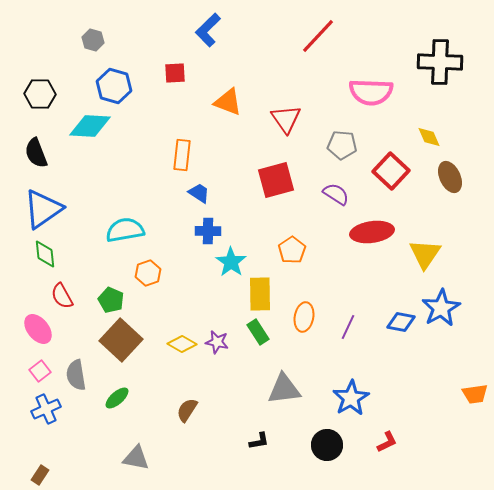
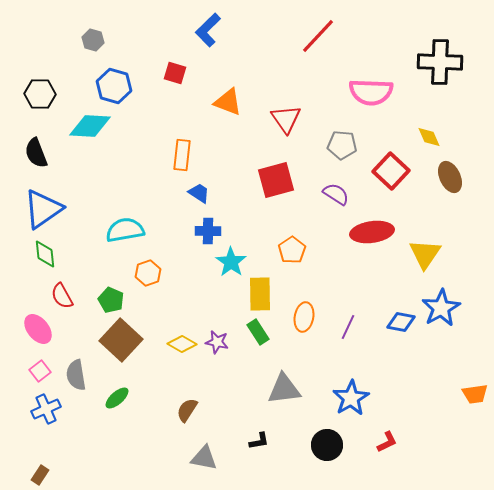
red square at (175, 73): rotated 20 degrees clockwise
gray triangle at (136, 458): moved 68 px right
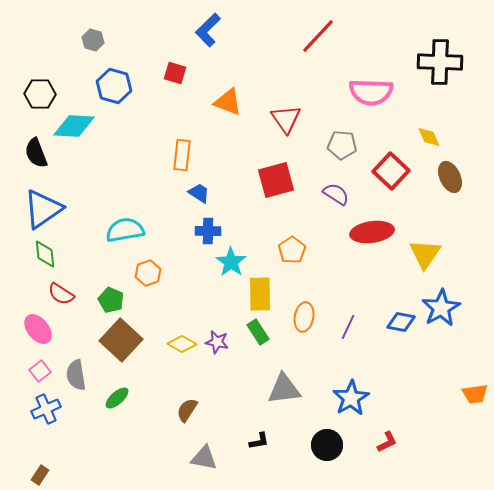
cyan diamond at (90, 126): moved 16 px left
red semicircle at (62, 296): moved 1 px left, 2 px up; rotated 28 degrees counterclockwise
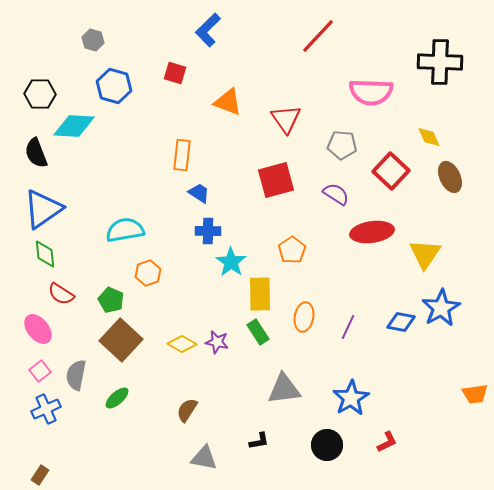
gray semicircle at (76, 375): rotated 20 degrees clockwise
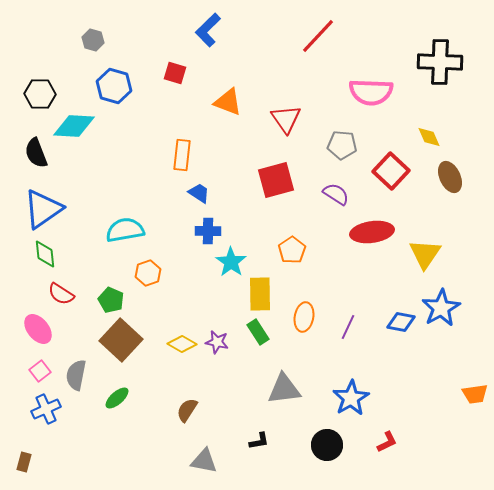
gray triangle at (204, 458): moved 3 px down
brown rectangle at (40, 475): moved 16 px left, 13 px up; rotated 18 degrees counterclockwise
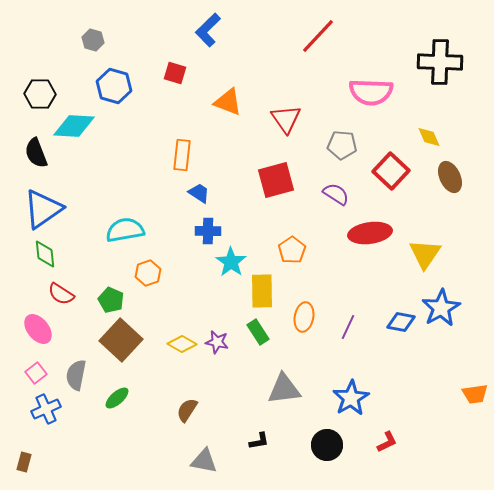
red ellipse at (372, 232): moved 2 px left, 1 px down
yellow rectangle at (260, 294): moved 2 px right, 3 px up
pink square at (40, 371): moved 4 px left, 2 px down
